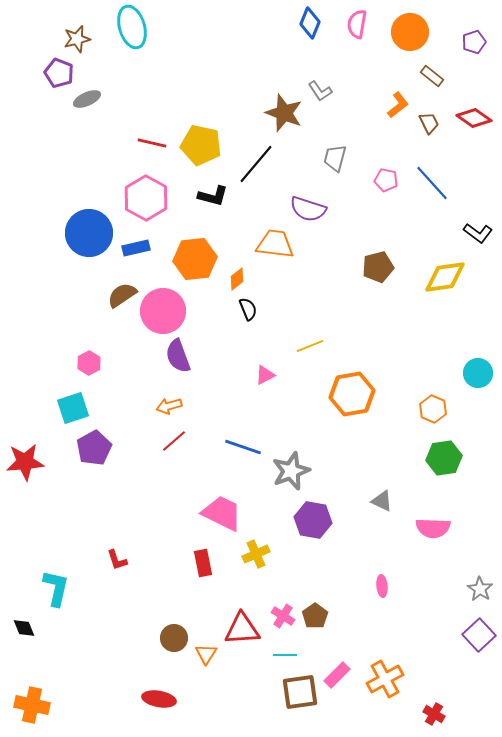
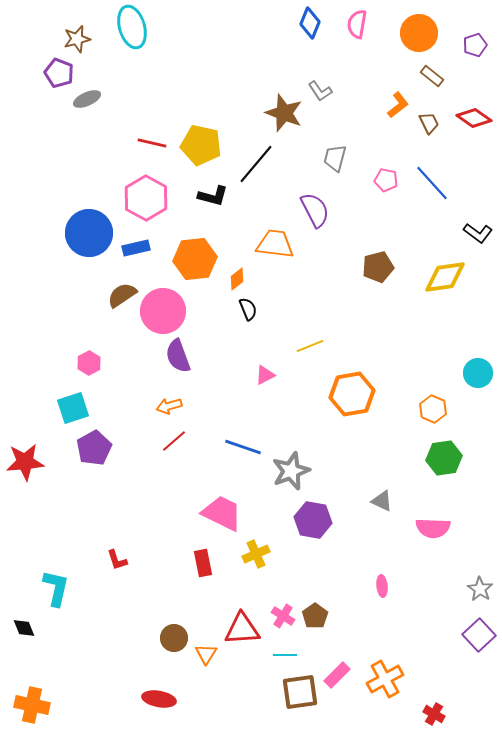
orange circle at (410, 32): moved 9 px right, 1 px down
purple pentagon at (474, 42): moved 1 px right, 3 px down
purple semicircle at (308, 209): moved 7 px right, 1 px down; rotated 135 degrees counterclockwise
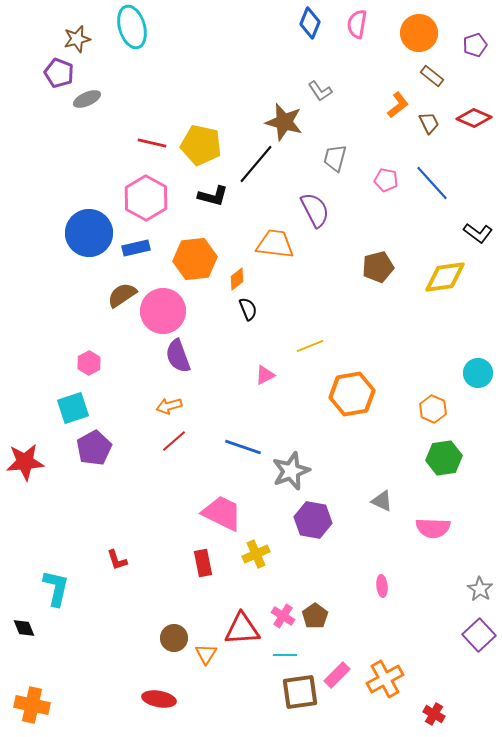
brown star at (284, 113): moved 9 px down; rotated 6 degrees counterclockwise
red diamond at (474, 118): rotated 12 degrees counterclockwise
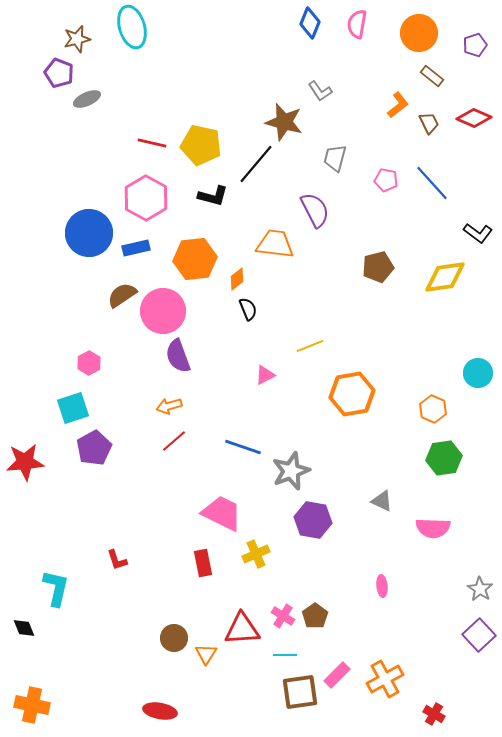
red ellipse at (159, 699): moved 1 px right, 12 px down
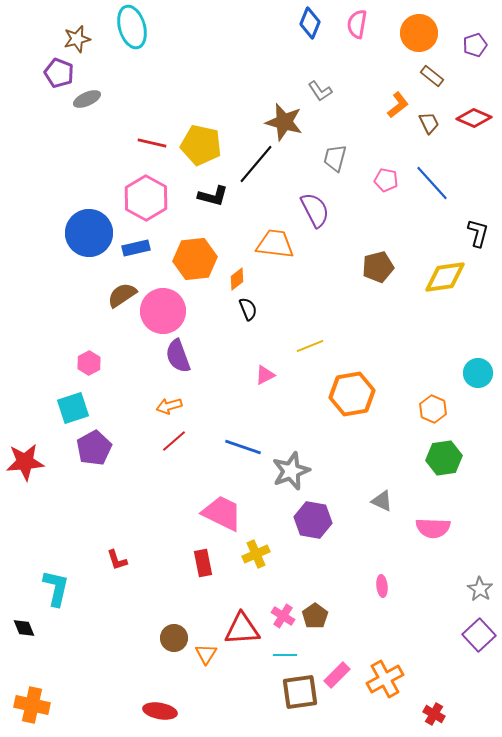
black L-shape at (478, 233): rotated 112 degrees counterclockwise
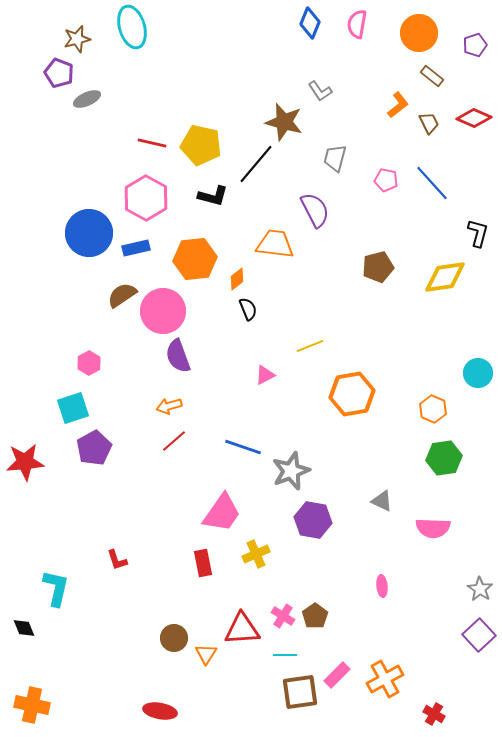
pink trapezoid at (222, 513): rotated 99 degrees clockwise
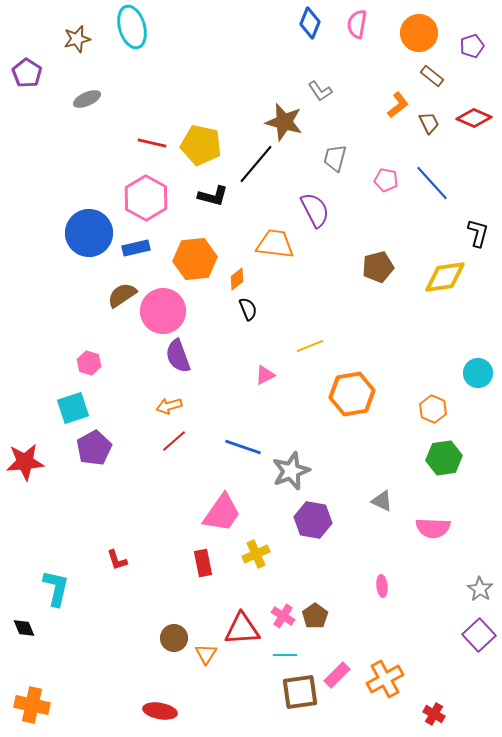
purple pentagon at (475, 45): moved 3 px left, 1 px down
purple pentagon at (59, 73): moved 32 px left; rotated 12 degrees clockwise
pink hexagon at (89, 363): rotated 15 degrees counterclockwise
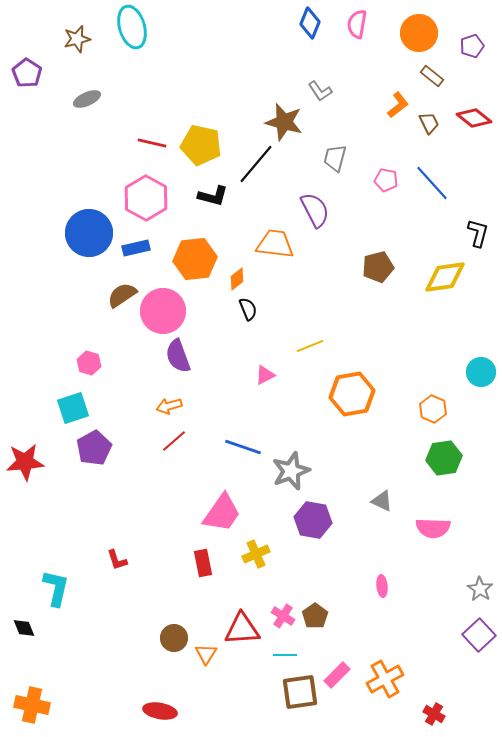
red diamond at (474, 118): rotated 16 degrees clockwise
cyan circle at (478, 373): moved 3 px right, 1 px up
